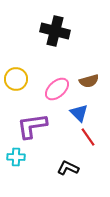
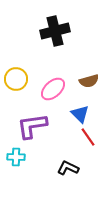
black cross: rotated 28 degrees counterclockwise
pink ellipse: moved 4 px left
blue triangle: moved 1 px right, 1 px down
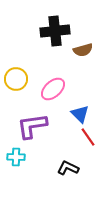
black cross: rotated 8 degrees clockwise
brown semicircle: moved 6 px left, 31 px up
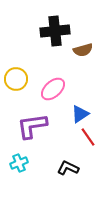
blue triangle: rotated 42 degrees clockwise
cyan cross: moved 3 px right, 6 px down; rotated 24 degrees counterclockwise
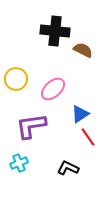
black cross: rotated 12 degrees clockwise
brown semicircle: rotated 138 degrees counterclockwise
purple L-shape: moved 1 px left
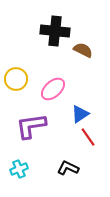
cyan cross: moved 6 px down
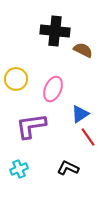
pink ellipse: rotated 25 degrees counterclockwise
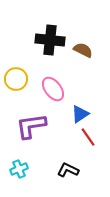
black cross: moved 5 px left, 9 px down
pink ellipse: rotated 60 degrees counterclockwise
black L-shape: moved 2 px down
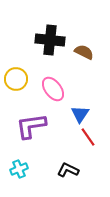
brown semicircle: moved 1 px right, 2 px down
blue triangle: rotated 24 degrees counterclockwise
